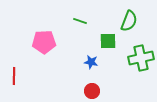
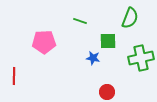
green semicircle: moved 1 px right, 3 px up
blue star: moved 2 px right, 4 px up
red circle: moved 15 px right, 1 px down
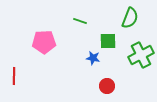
green cross: moved 3 px up; rotated 15 degrees counterclockwise
red circle: moved 6 px up
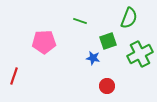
green semicircle: moved 1 px left
green square: rotated 18 degrees counterclockwise
green cross: moved 1 px left, 1 px up
red line: rotated 18 degrees clockwise
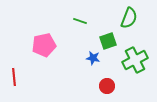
pink pentagon: moved 3 px down; rotated 10 degrees counterclockwise
green cross: moved 5 px left, 6 px down
red line: moved 1 px down; rotated 24 degrees counterclockwise
